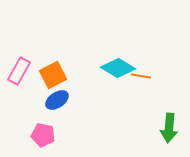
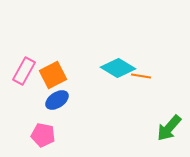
pink rectangle: moved 5 px right
green arrow: rotated 36 degrees clockwise
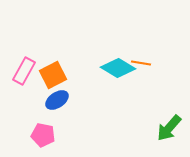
orange line: moved 13 px up
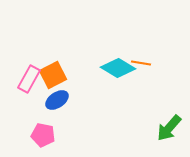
pink rectangle: moved 5 px right, 8 px down
